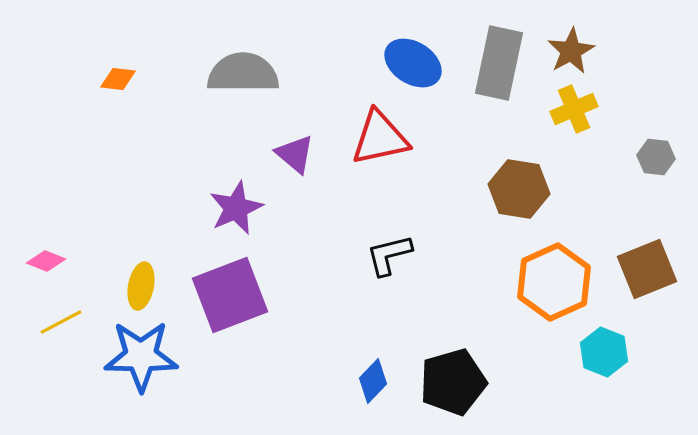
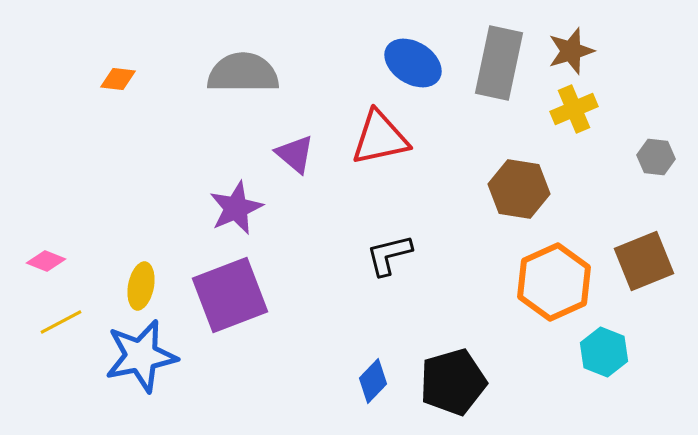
brown star: rotated 12 degrees clockwise
brown square: moved 3 px left, 8 px up
blue star: rotated 12 degrees counterclockwise
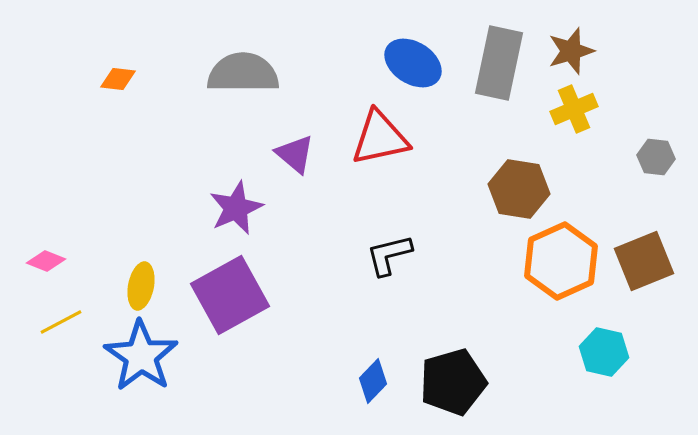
orange hexagon: moved 7 px right, 21 px up
purple square: rotated 8 degrees counterclockwise
cyan hexagon: rotated 9 degrees counterclockwise
blue star: rotated 26 degrees counterclockwise
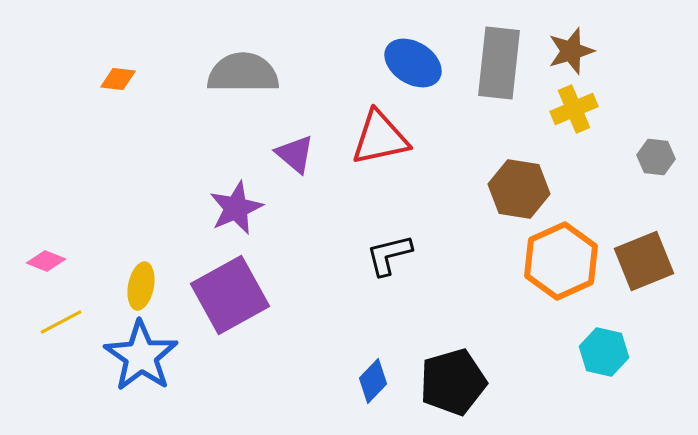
gray rectangle: rotated 6 degrees counterclockwise
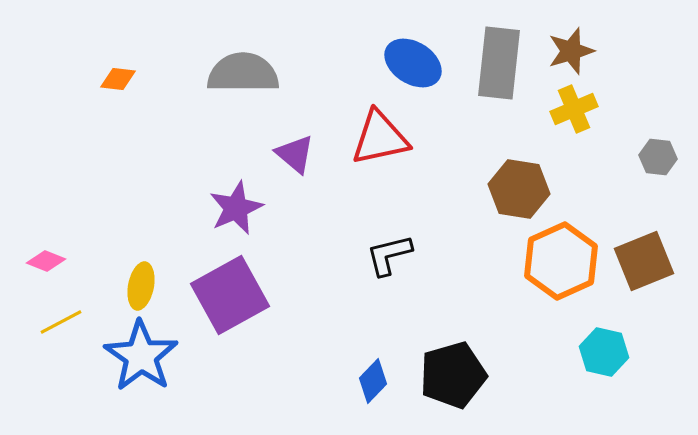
gray hexagon: moved 2 px right
black pentagon: moved 7 px up
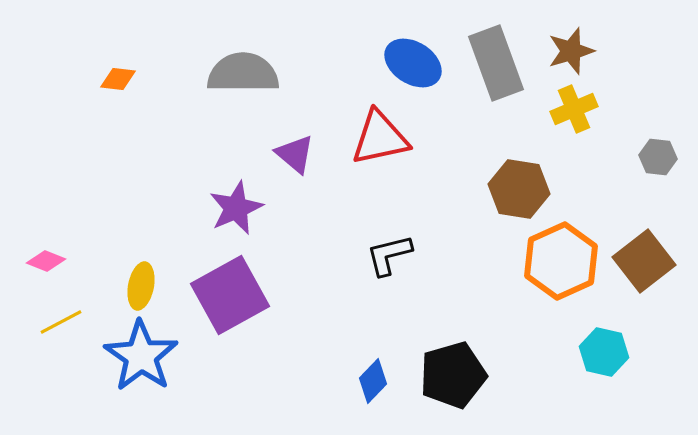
gray rectangle: moved 3 px left; rotated 26 degrees counterclockwise
brown square: rotated 16 degrees counterclockwise
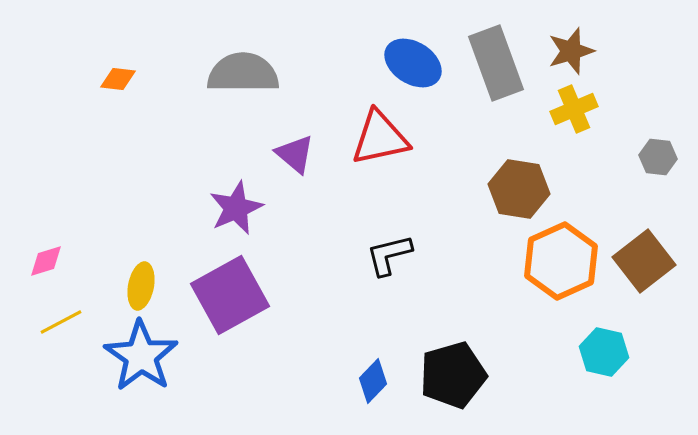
pink diamond: rotated 39 degrees counterclockwise
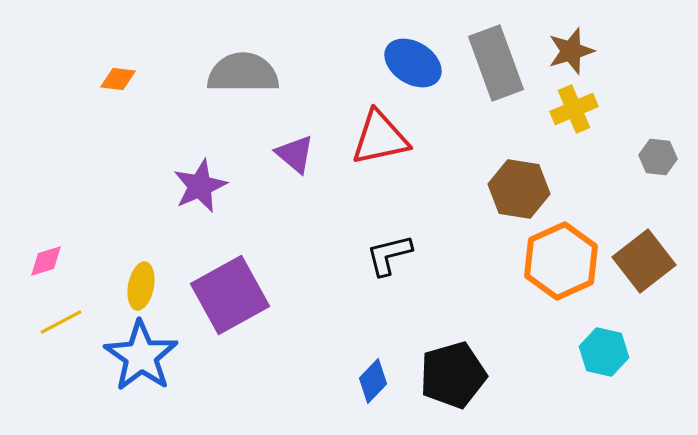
purple star: moved 36 px left, 22 px up
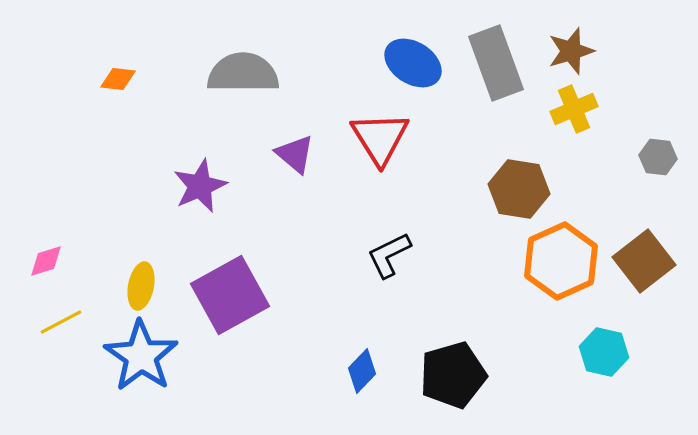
red triangle: rotated 50 degrees counterclockwise
black L-shape: rotated 12 degrees counterclockwise
blue diamond: moved 11 px left, 10 px up
